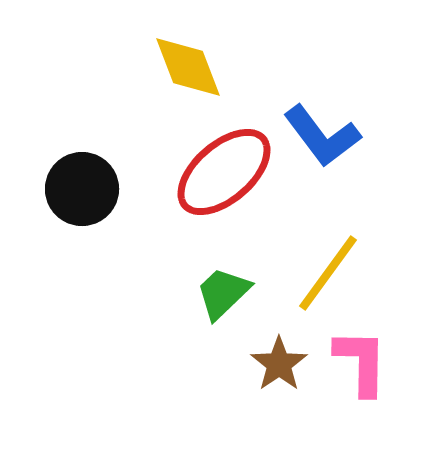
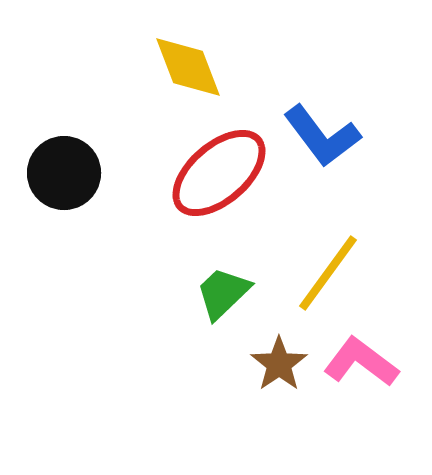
red ellipse: moved 5 px left, 1 px down
black circle: moved 18 px left, 16 px up
pink L-shape: rotated 54 degrees counterclockwise
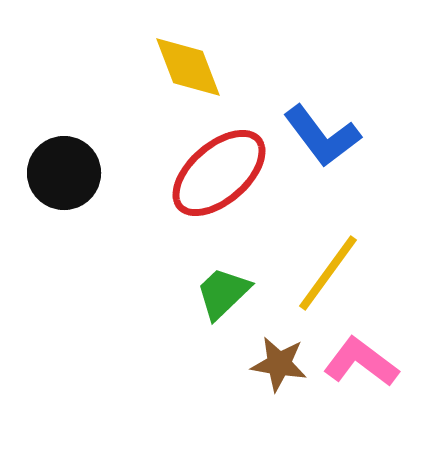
brown star: rotated 28 degrees counterclockwise
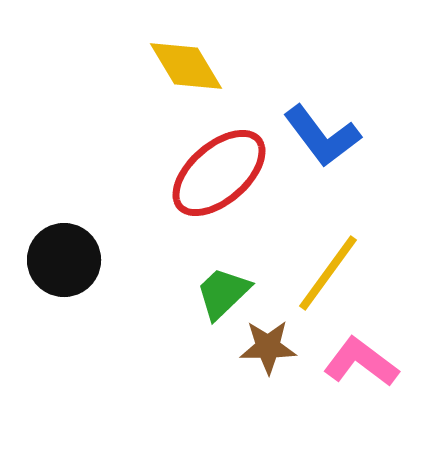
yellow diamond: moved 2 px left, 1 px up; rotated 10 degrees counterclockwise
black circle: moved 87 px down
brown star: moved 11 px left, 17 px up; rotated 10 degrees counterclockwise
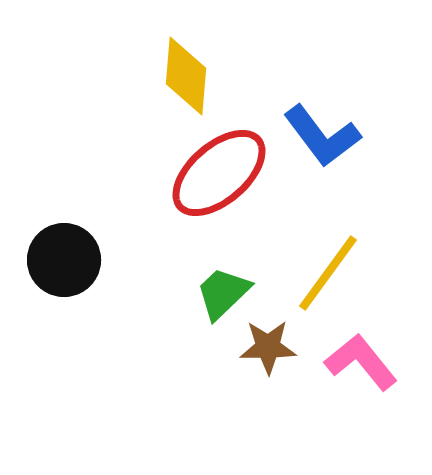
yellow diamond: moved 10 px down; rotated 36 degrees clockwise
pink L-shape: rotated 14 degrees clockwise
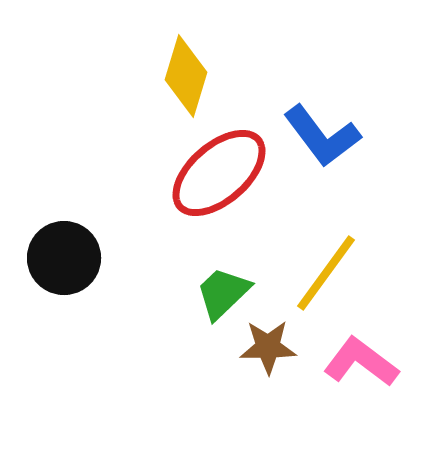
yellow diamond: rotated 12 degrees clockwise
black circle: moved 2 px up
yellow line: moved 2 px left
pink L-shape: rotated 14 degrees counterclockwise
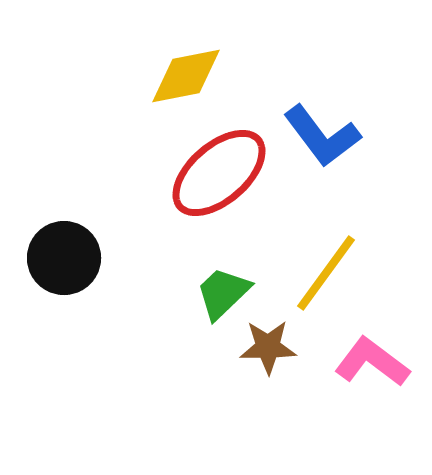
yellow diamond: rotated 62 degrees clockwise
pink L-shape: moved 11 px right
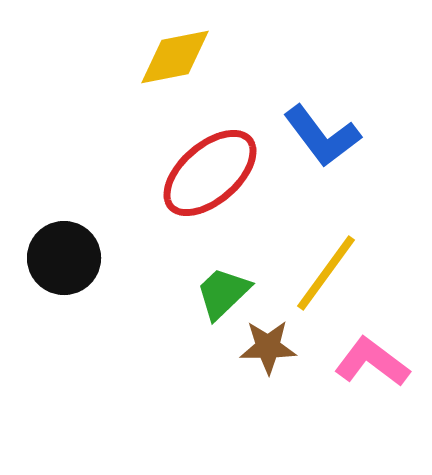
yellow diamond: moved 11 px left, 19 px up
red ellipse: moved 9 px left
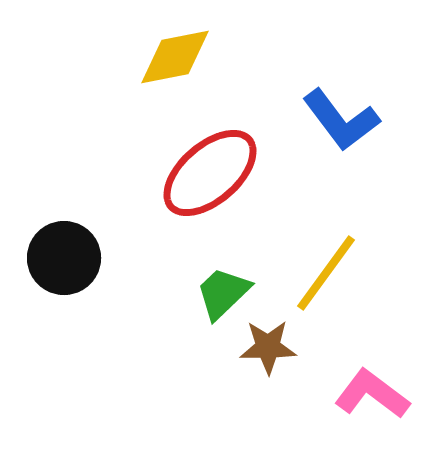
blue L-shape: moved 19 px right, 16 px up
pink L-shape: moved 32 px down
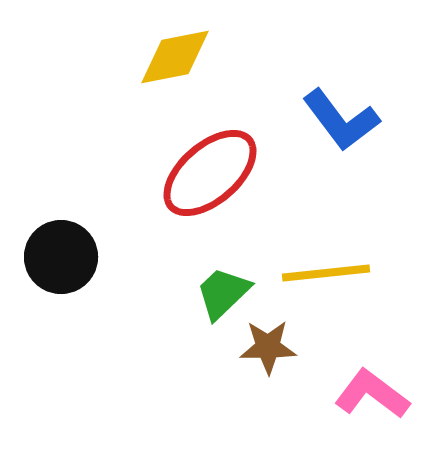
black circle: moved 3 px left, 1 px up
yellow line: rotated 48 degrees clockwise
